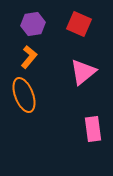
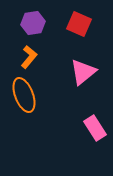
purple hexagon: moved 1 px up
pink rectangle: moved 2 px right, 1 px up; rotated 25 degrees counterclockwise
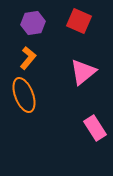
red square: moved 3 px up
orange L-shape: moved 1 px left, 1 px down
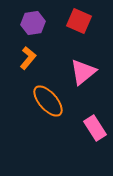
orange ellipse: moved 24 px right, 6 px down; rotated 20 degrees counterclockwise
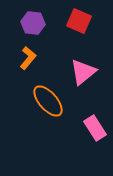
purple hexagon: rotated 15 degrees clockwise
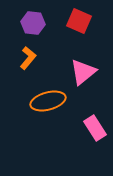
orange ellipse: rotated 64 degrees counterclockwise
